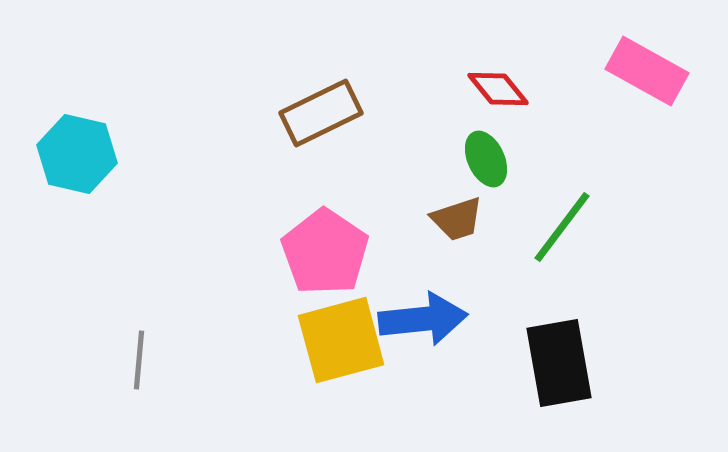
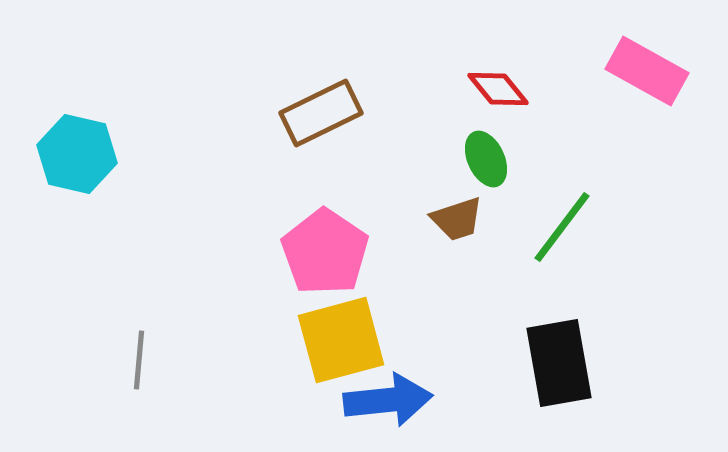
blue arrow: moved 35 px left, 81 px down
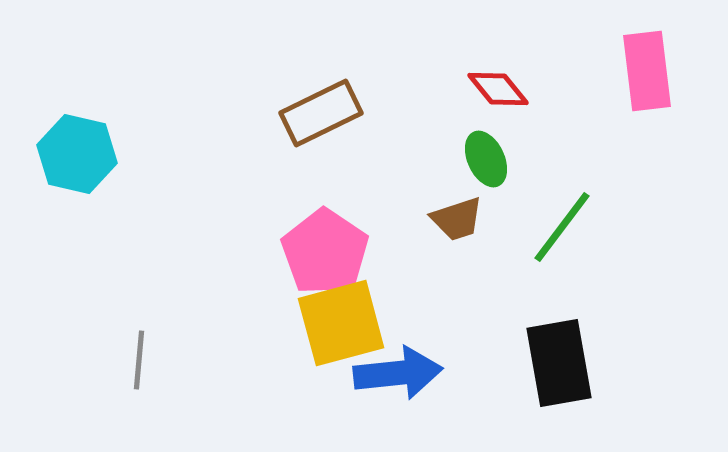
pink rectangle: rotated 54 degrees clockwise
yellow square: moved 17 px up
blue arrow: moved 10 px right, 27 px up
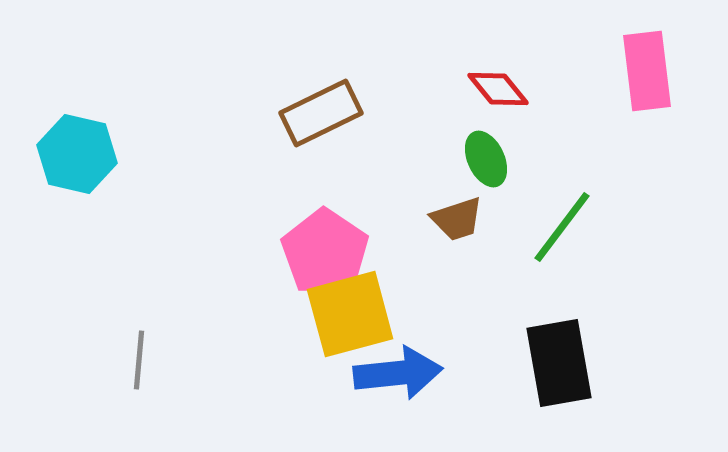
yellow square: moved 9 px right, 9 px up
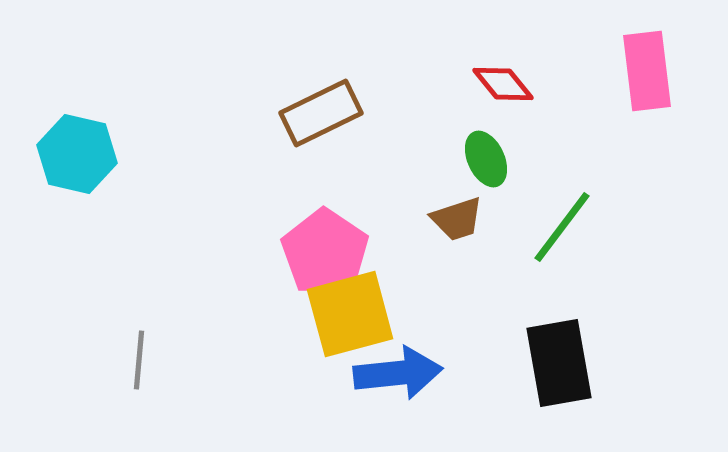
red diamond: moved 5 px right, 5 px up
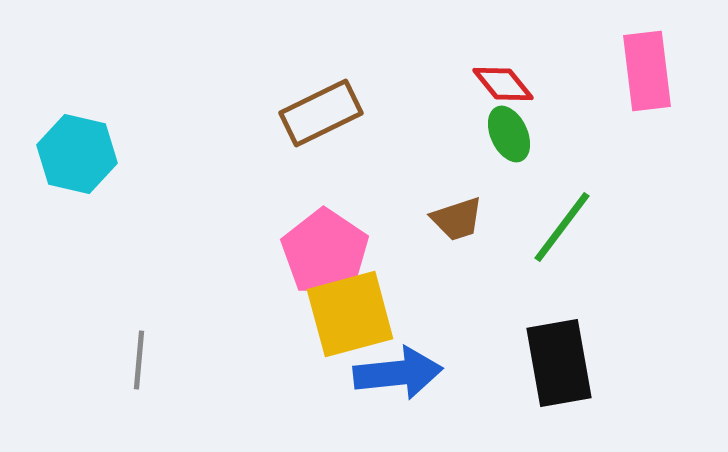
green ellipse: moved 23 px right, 25 px up
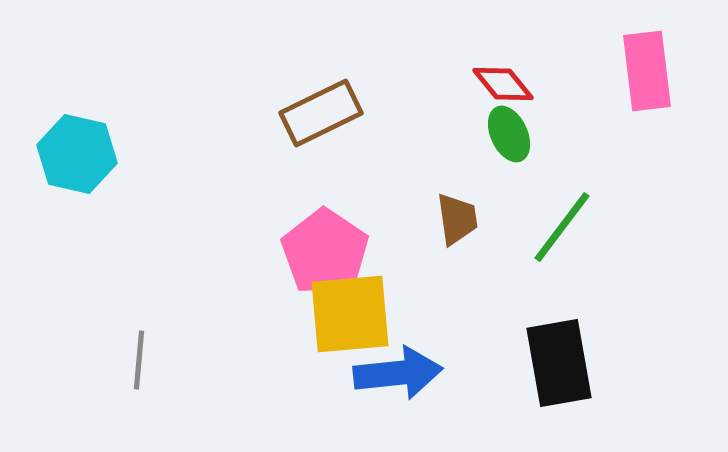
brown trapezoid: rotated 80 degrees counterclockwise
yellow square: rotated 10 degrees clockwise
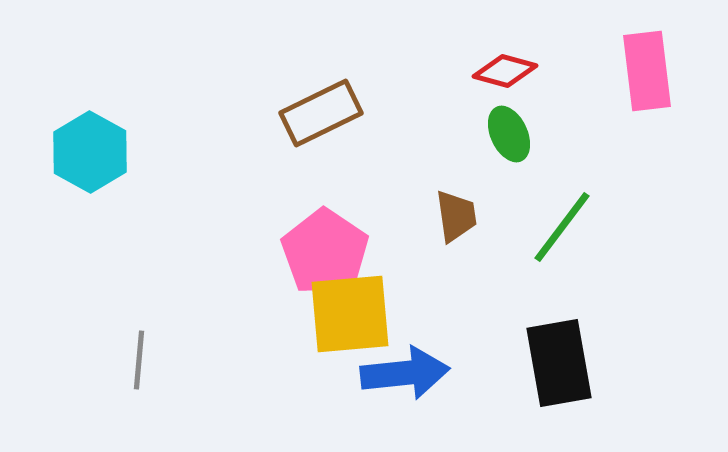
red diamond: moved 2 px right, 13 px up; rotated 36 degrees counterclockwise
cyan hexagon: moved 13 px right, 2 px up; rotated 16 degrees clockwise
brown trapezoid: moved 1 px left, 3 px up
blue arrow: moved 7 px right
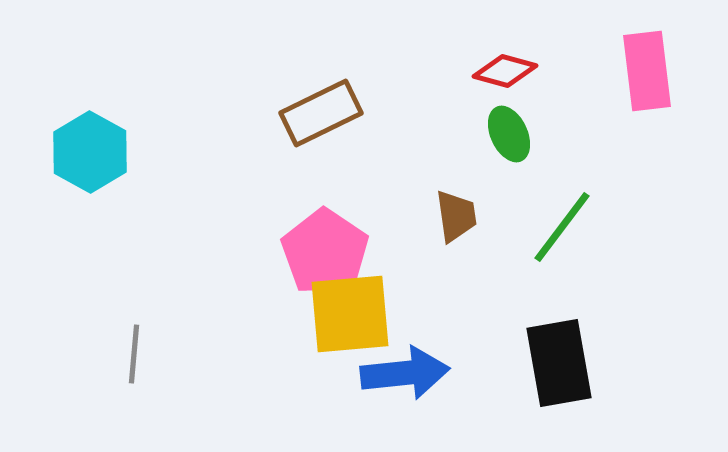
gray line: moved 5 px left, 6 px up
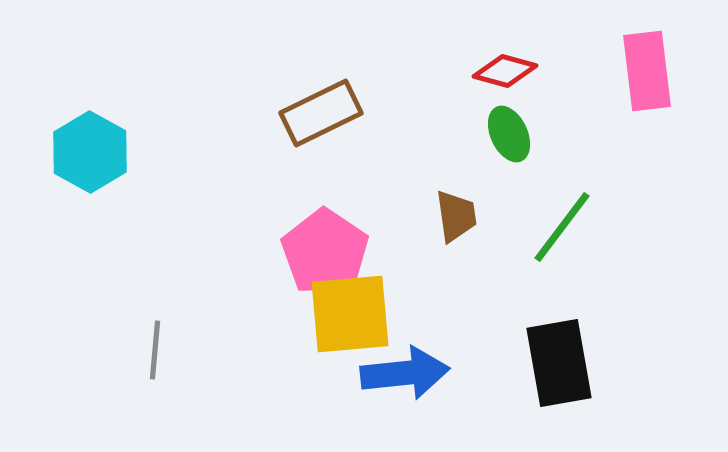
gray line: moved 21 px right, 4 px up
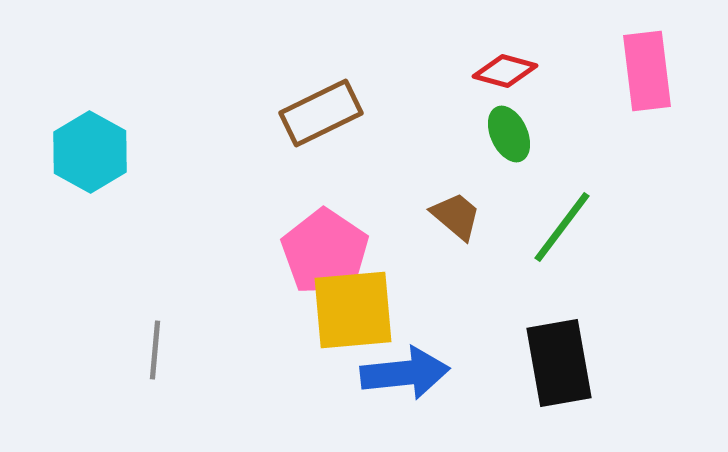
brown trapezoid: rotated 42 degrees counterclockwise
yellow square: moved 3 px right, 4 px up
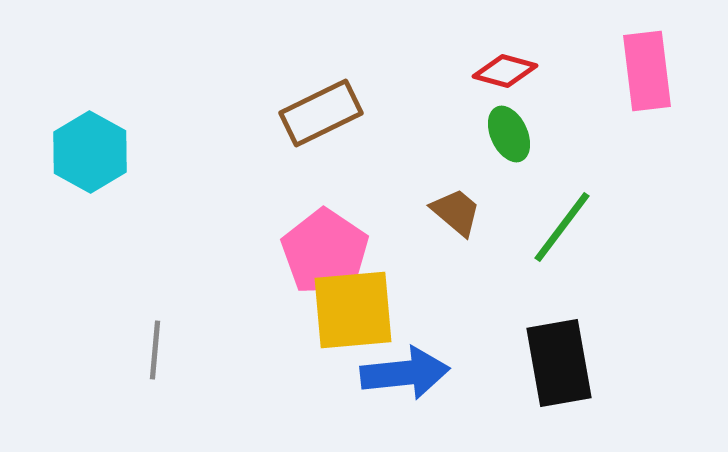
brown trapezoid: moved 4 px up
